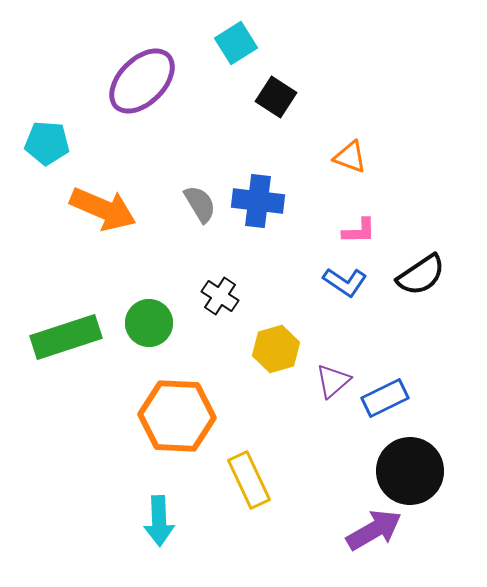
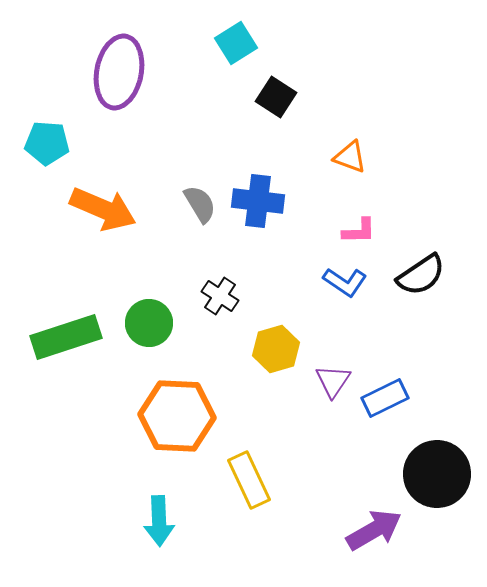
purple ellipse: moved 23 px left, 9 px up; rotated 34 degrees counterclockwise
purple triangle: rotated 15 degrees counterclockwise
black circle: moved 27 px right, 3 px down
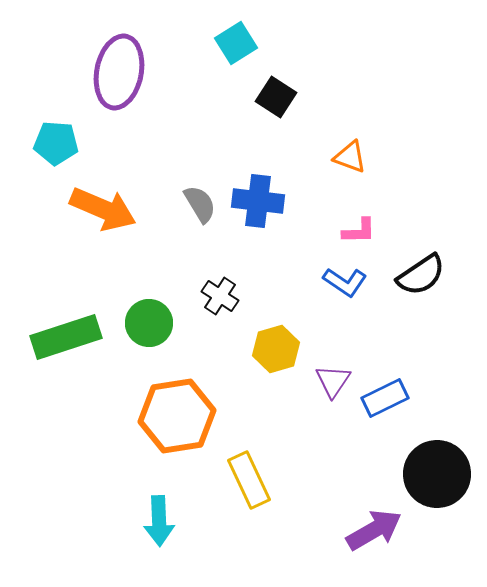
cyan pentagon: moved 9 px right
orange hexagon: rotated 12 degrees counterclockwise
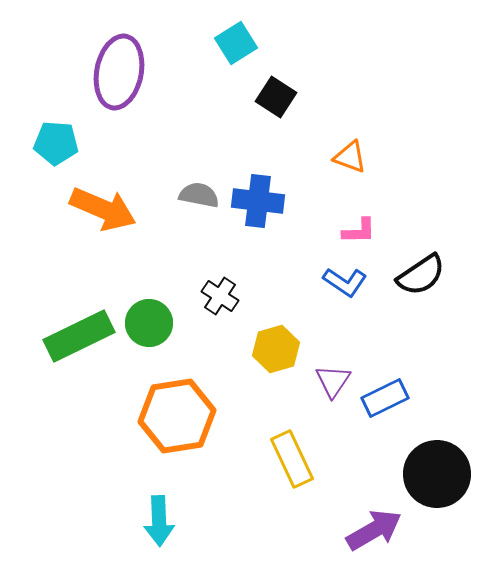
gray semicircle: moved 1 px left, 9 px up; rotated 48 degrees counterclockwise
green rectangle: moved 13 px right, 1 px up; rotated 8 degrees counterclockwise
yellow rectangle: moved 43 px right, 21 px up
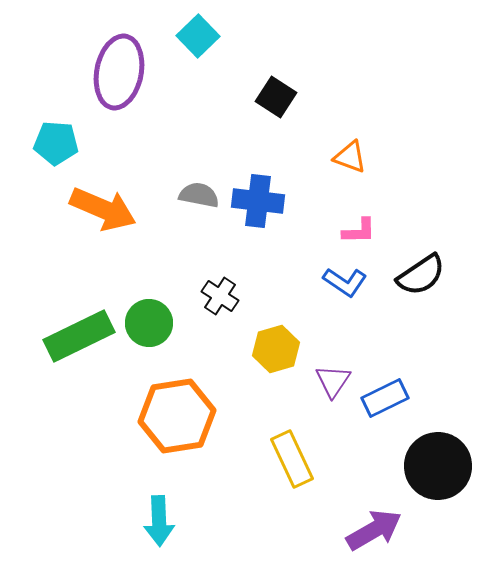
cyan square: moved 38 px left, 7 px up; rotated 12 degrees counterclockwise
black circle: moved 1 px right, 8 px up
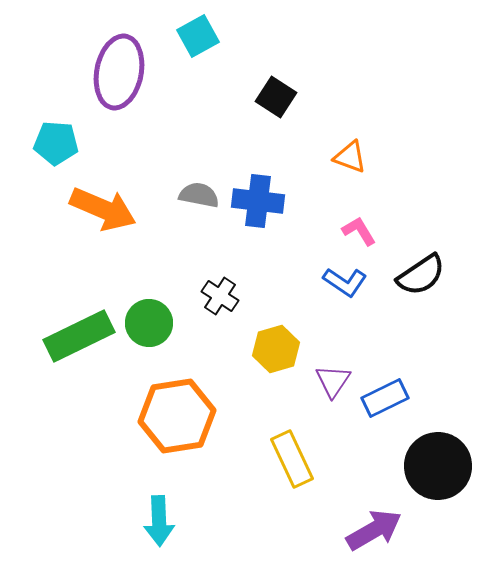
cyan square: rotated 15 degrees clockwise
pink L-shape: rotated 120 degrees counterclockwise
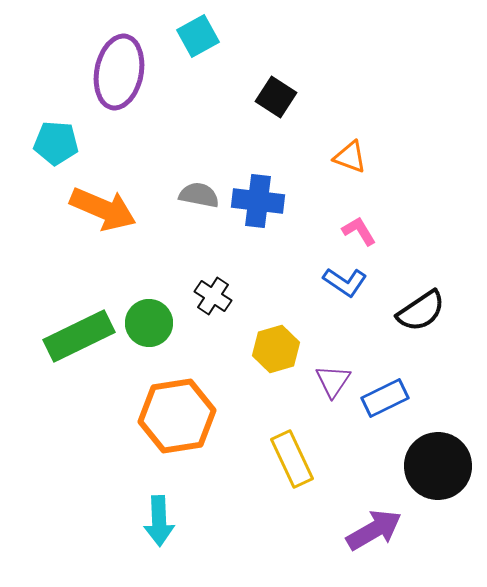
black semicircle: moved 36 px down
black cross: moved 7 px left
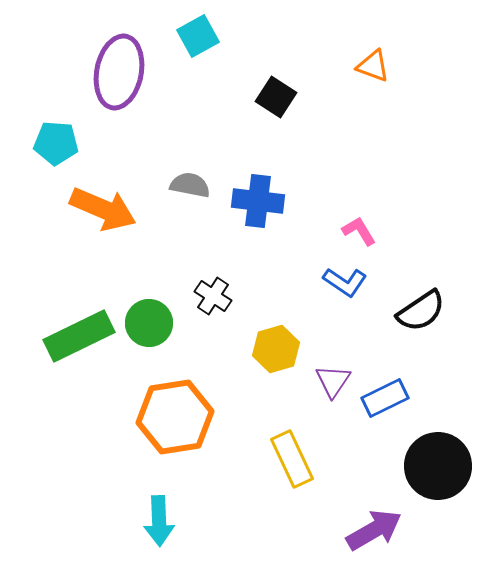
orange triangle: moved 23 px right, 91 px up
gray semicircle: moved 9 px left, 10 px up
orange hexagon: moved 2 px left, 1 px down
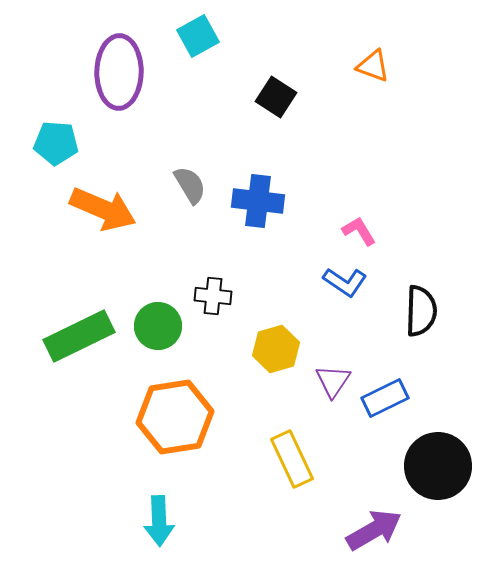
purple ellipse: rotated 10 degrees counterclockwise
gray semicircle: rotated 48 degrees clockwise
black cross: rotated 27 degrees counterclockwise
black semicircle: rotated 54 degrees counterclockwise
green circle: moved 9 px right, 3 px down
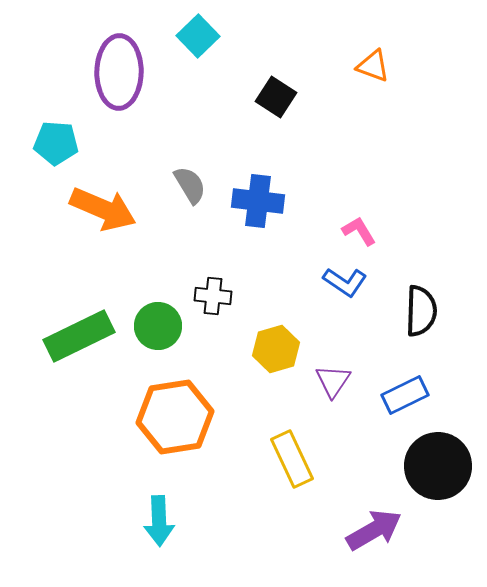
cyan square: rotated 15 degrees counterclockwise
blue rectangle: moved 20 px right, 3 px up
